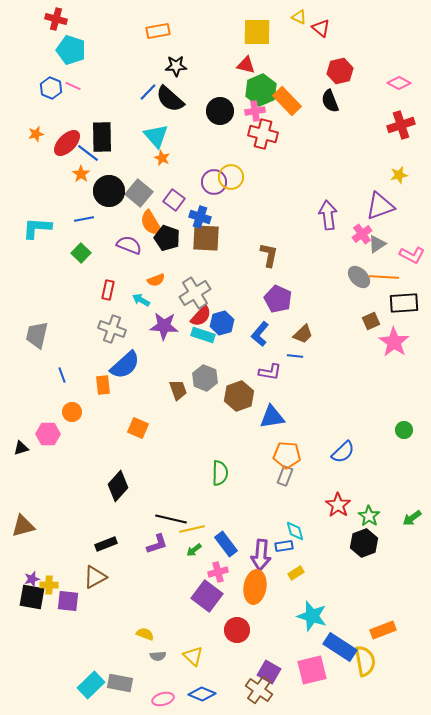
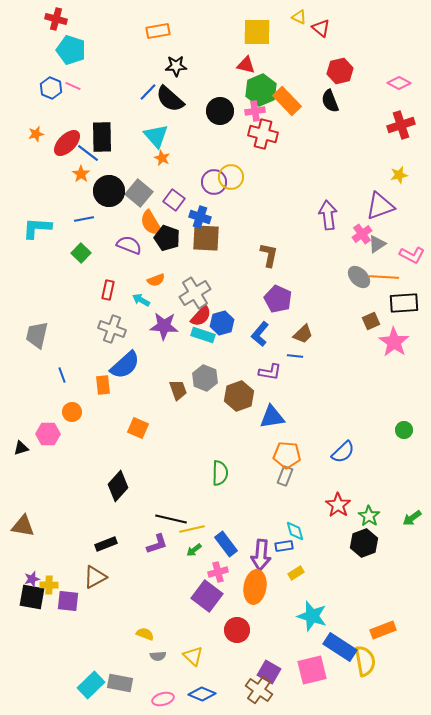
brown triangle at (23, 526): rotated 25 degrees clockwise
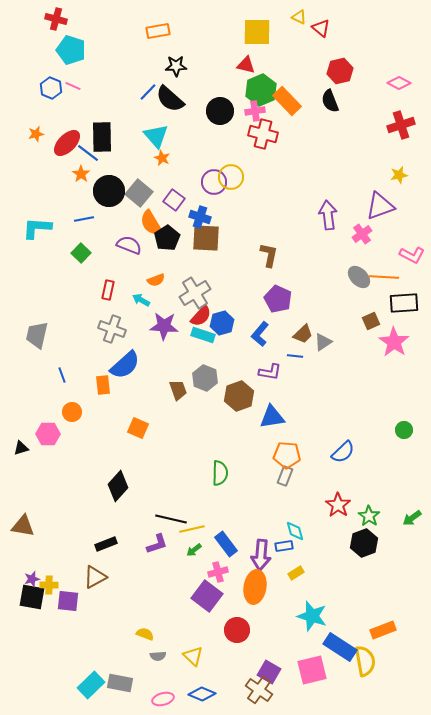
black pentagon at (167, 238): rotated 20 degrees clockwise
gray triangle at (377, 244): moved 54 px left, 98 px down
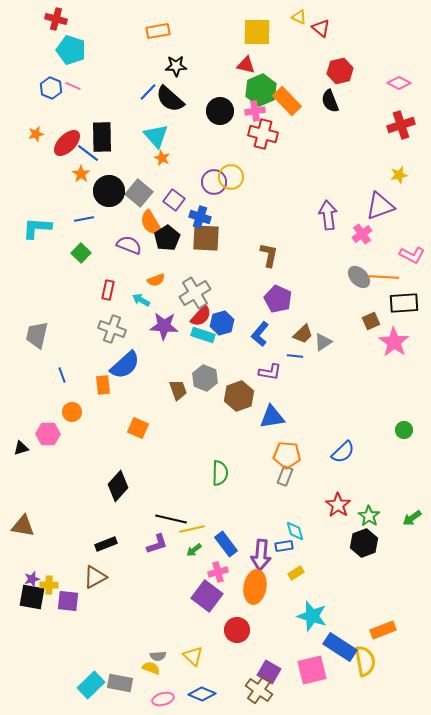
yellow semicircle at (145, 634): moved 6 px right, 34 px down
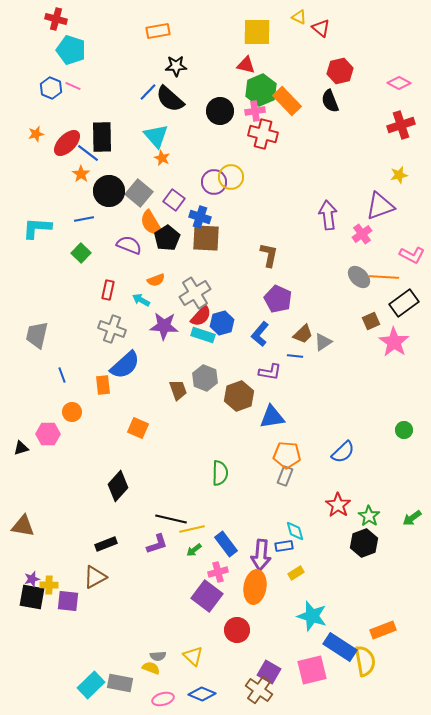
black rectangle at (404, 303): rotated 32 degrees counterclockwise
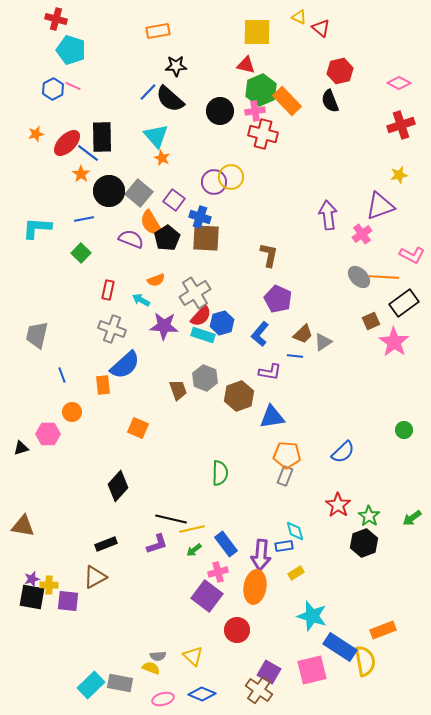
blue hexagon at (51, 88): moved 2 px right, 1 px down; rotated 10 degrees clockwise
purple semicircle at (129, 245): moved 2 px right, 6 px up
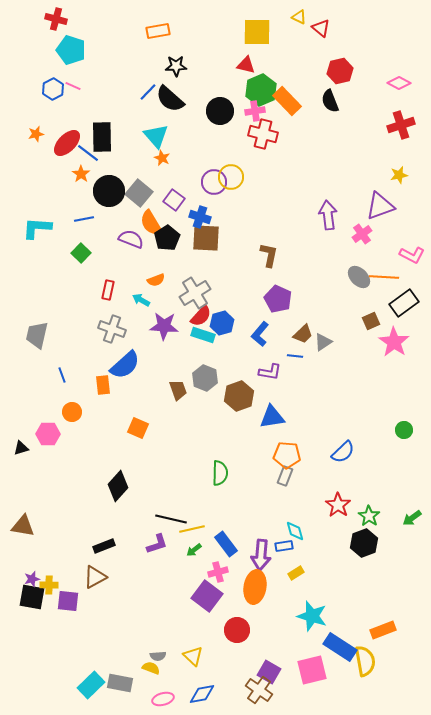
black rectangle at (106, 544): moved 2 px left, 2 px down
blue diamond at (202, 694): rotated 32 degrees counterclockwise
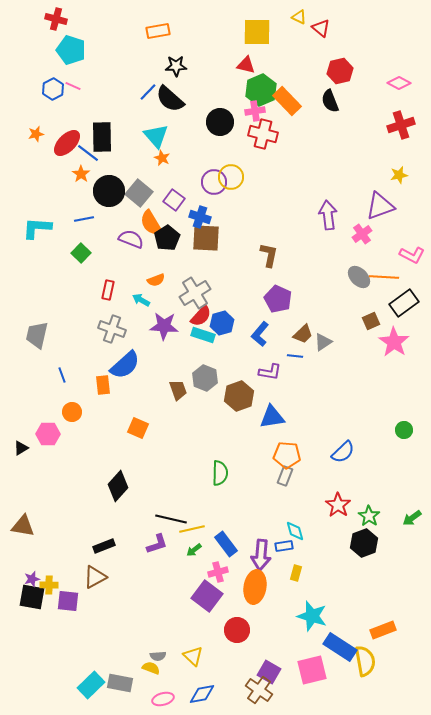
black circle at (220, 111): moved 11 px down
black triangle at (21, 448): rotated 14 degrees counterclockwise
yellow rectangle at (296, 573): rotated 42 degrees counterclockwise
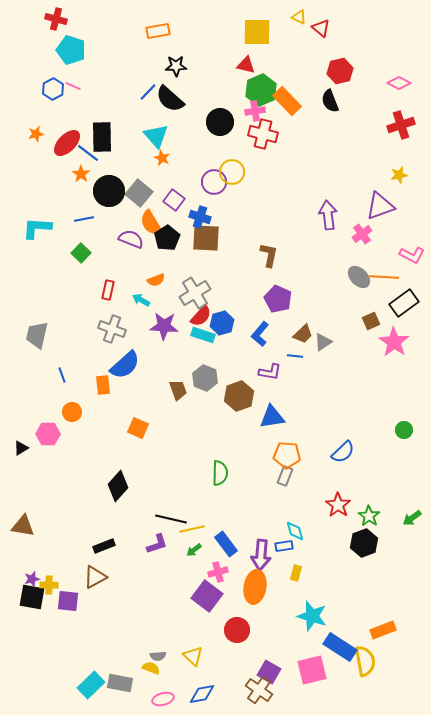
yellow circle at (231, 177): moved 1 px right, 5 px up
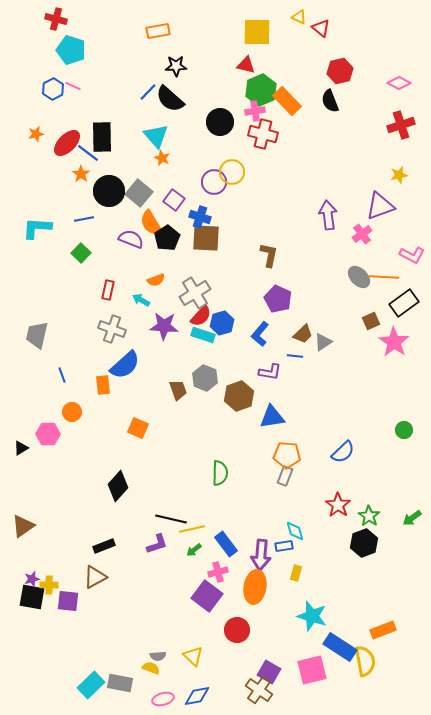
brown triangle at (23, 526): rotated 45 degrees counterclockwise
blue diamond at (202, 694): moved 5 px left, 2 px down
